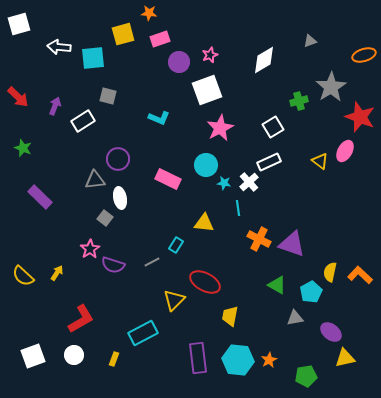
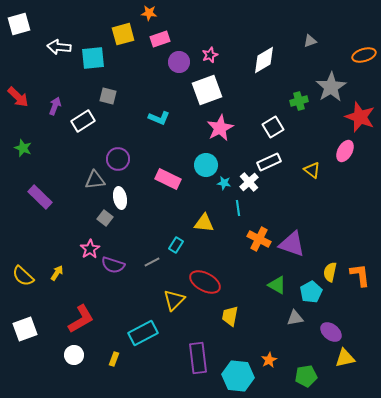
yellow triangle at (320, 161): moved 8 px left, 9 px down
orange L-shape at (360, 275): rotated 40 degrees clockwise
white square at (33, 356): moved 8 px left, 27 px up
cyan hexagon at (238, 360): moved 16 px down
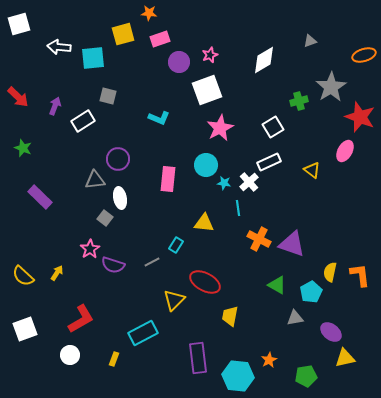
pink rectangle at (168, 179): rotated 70 degrees clockwise
white circle at (74, 355): moved 4 px left
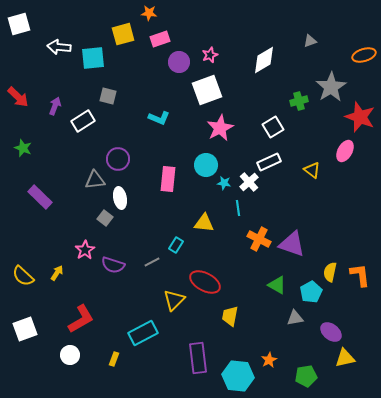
pink star at (90, 249): moved 5 px left, 1 px down
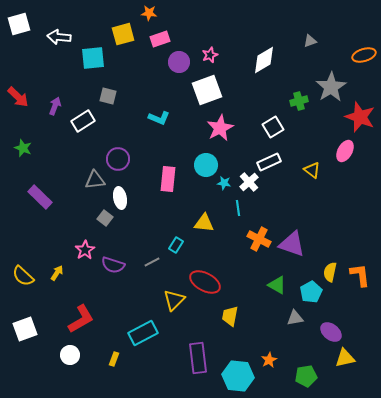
white arrow at (59, 47): moved 10 px up
